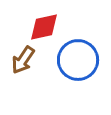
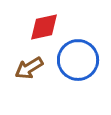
brown arrow: moved 6 px right, 8 px down; rotated 24 degrees clockwise
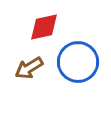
blue circle: moved 2 px down
